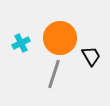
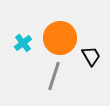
cyan cross: moved 2 px right; rotated 12 degrees counterclockwise
gray line: moved 2 px down
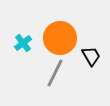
gray line: moved 1 px right, 3 px up; rotated 8 degrees clockwise
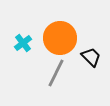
black trapezoid: moved 1 px down; rotated 15 degrees counterclockwise
gray line: moved 1 px right
